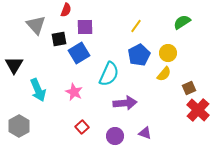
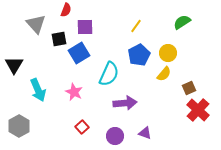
gray triangle: moved 1 px up
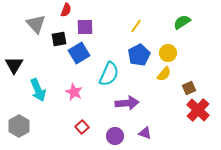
purple arrow: moved 2 px right
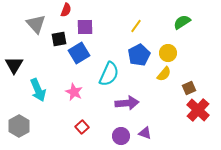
purple circle: moved 6 px right
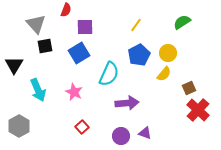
yellow line: moved 1 px up
black square: moved 14 px left, 7 px down
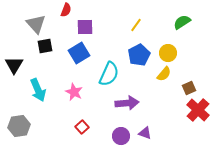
gray hexagon: rotated 20 degrees clockwise
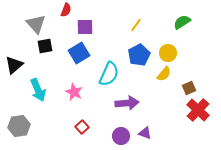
black triangle: rotated 18 degrees clockwise
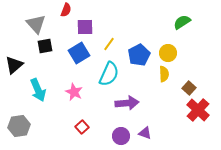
yellow line: moved 27 px left, 19 px down
yellow semicircle: rotated 42 degrees counterclockwise
brown square: rotated 24 degrees counterclockwise
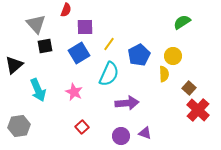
yellow circle: moved 5 px right, 3 px down
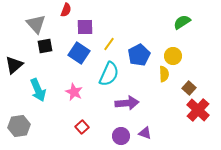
blue square: rotated 25 degrees counterclockwise
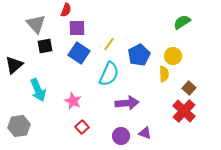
purple square: moved 8 px left, 1 px down
pink star: moved 1 px left, 9 px down
red cross: moved 14 px left, 1 px down
